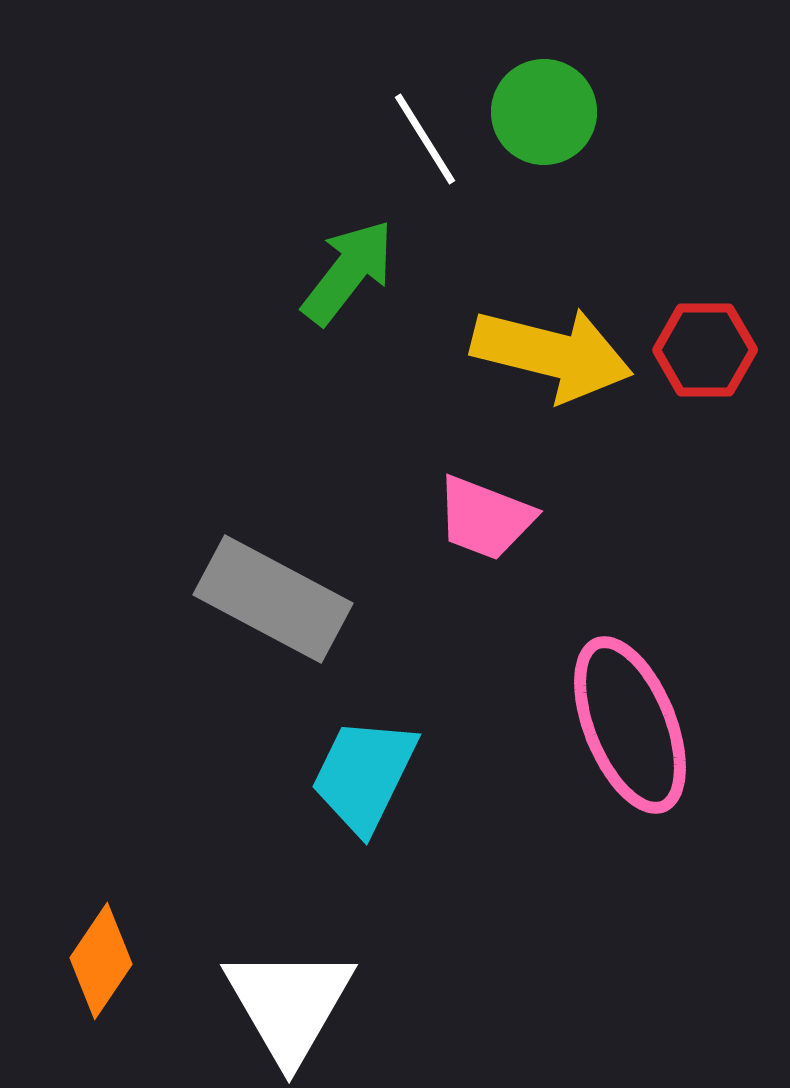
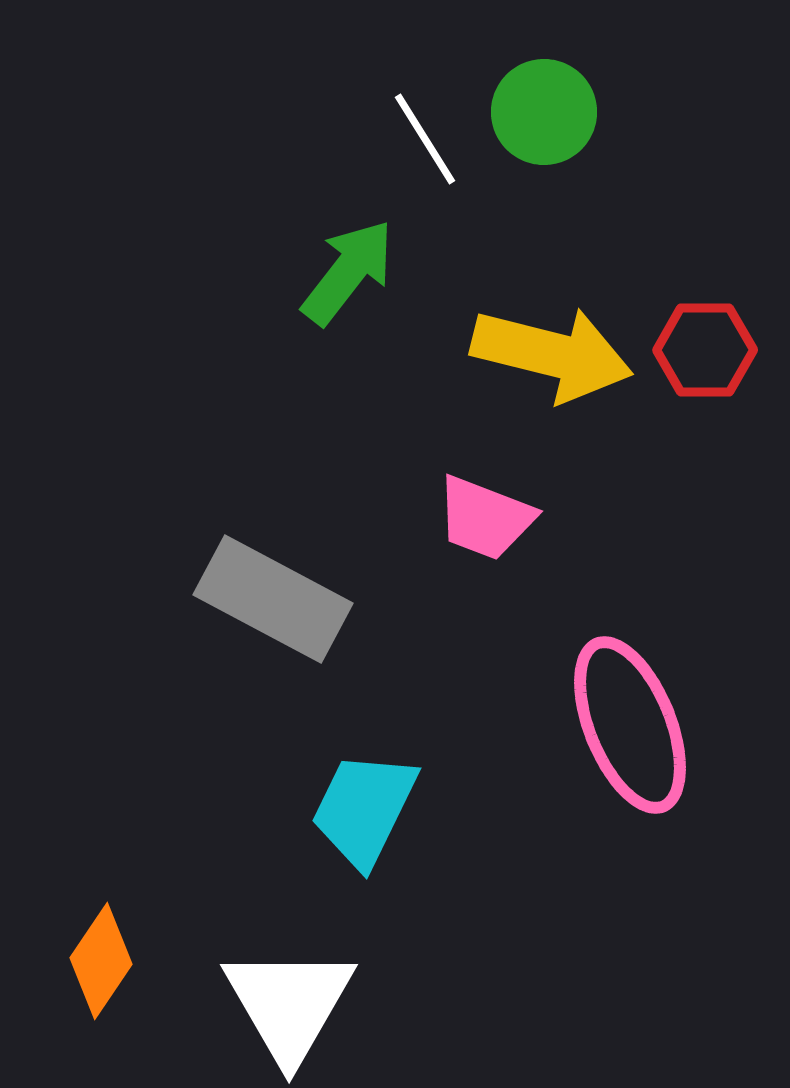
cyan trapezoid: moved 34 px down
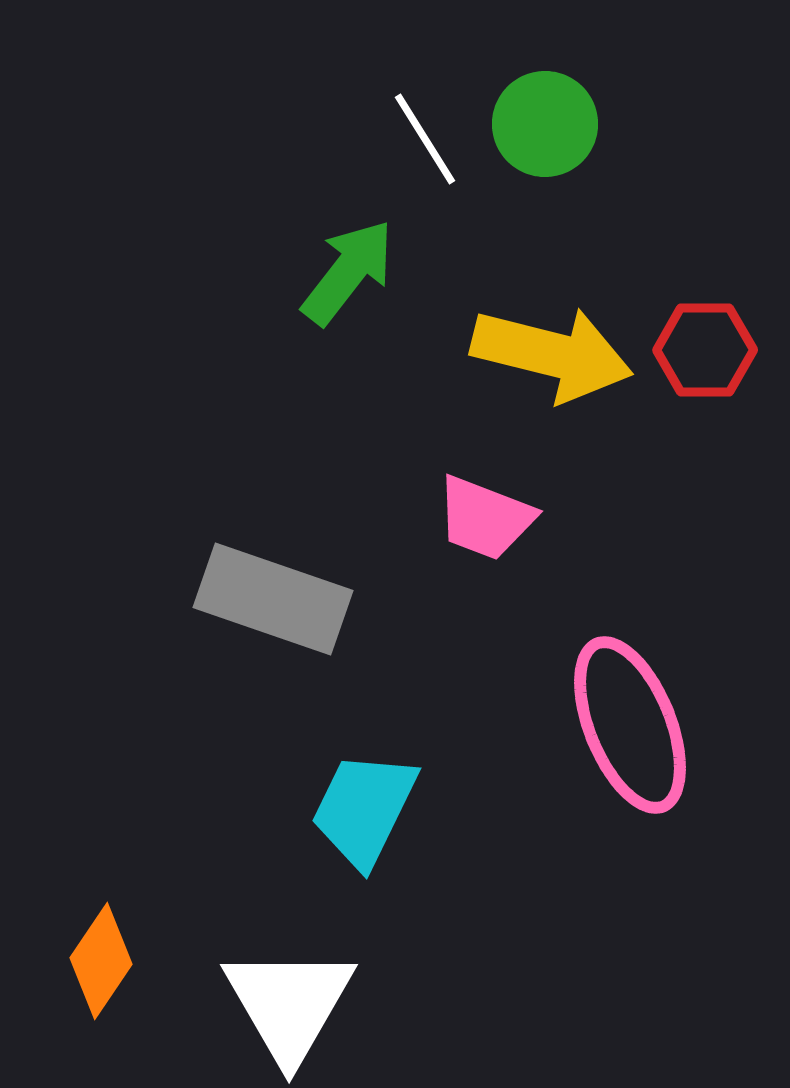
green circle: moved 1 px right, 12 px down
gray rectangle: rotated 9 degrees counterclockwise
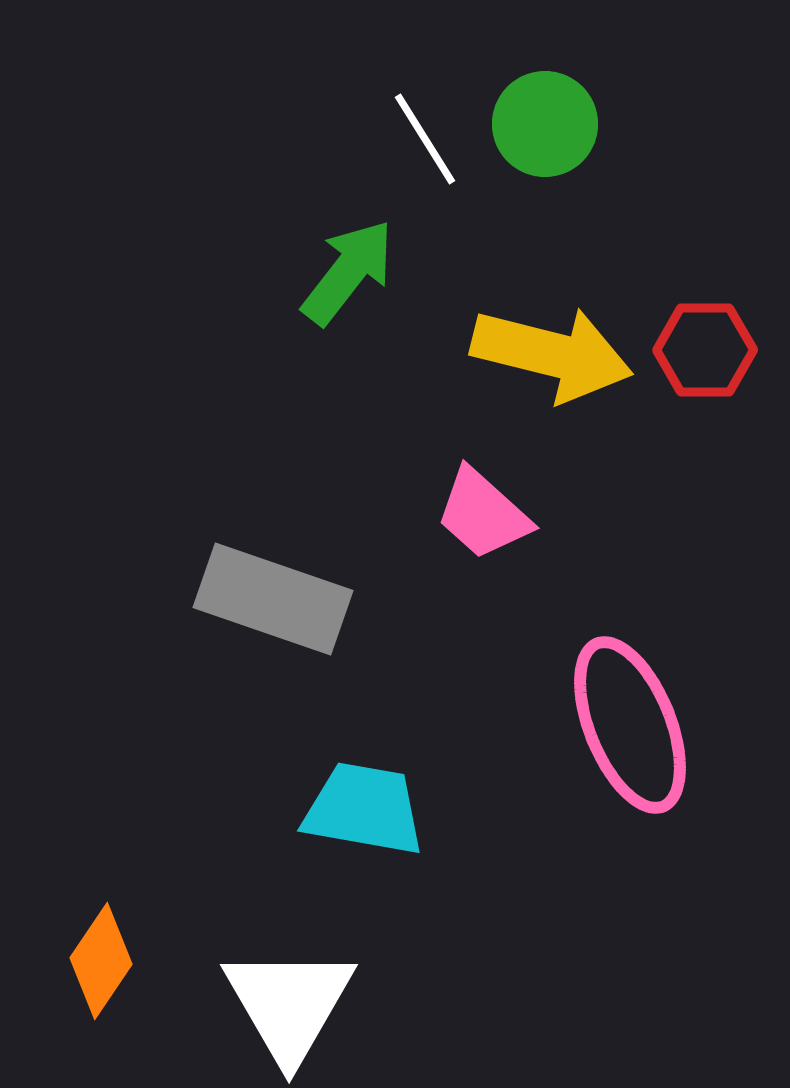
pink trapezoid: moved 2 px left, 4 px up; rotated 21 degrees clockwise
cyan trapezoid: rotated 74 degrees clockwise
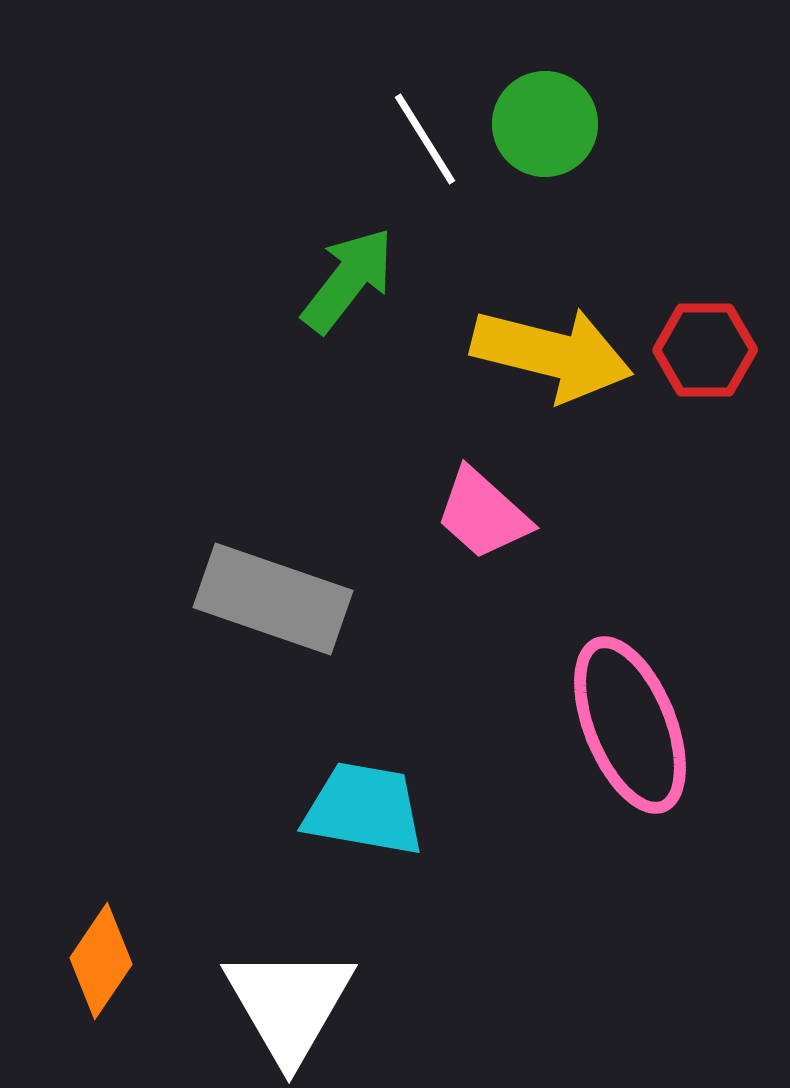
green arrow: moved 8 px down
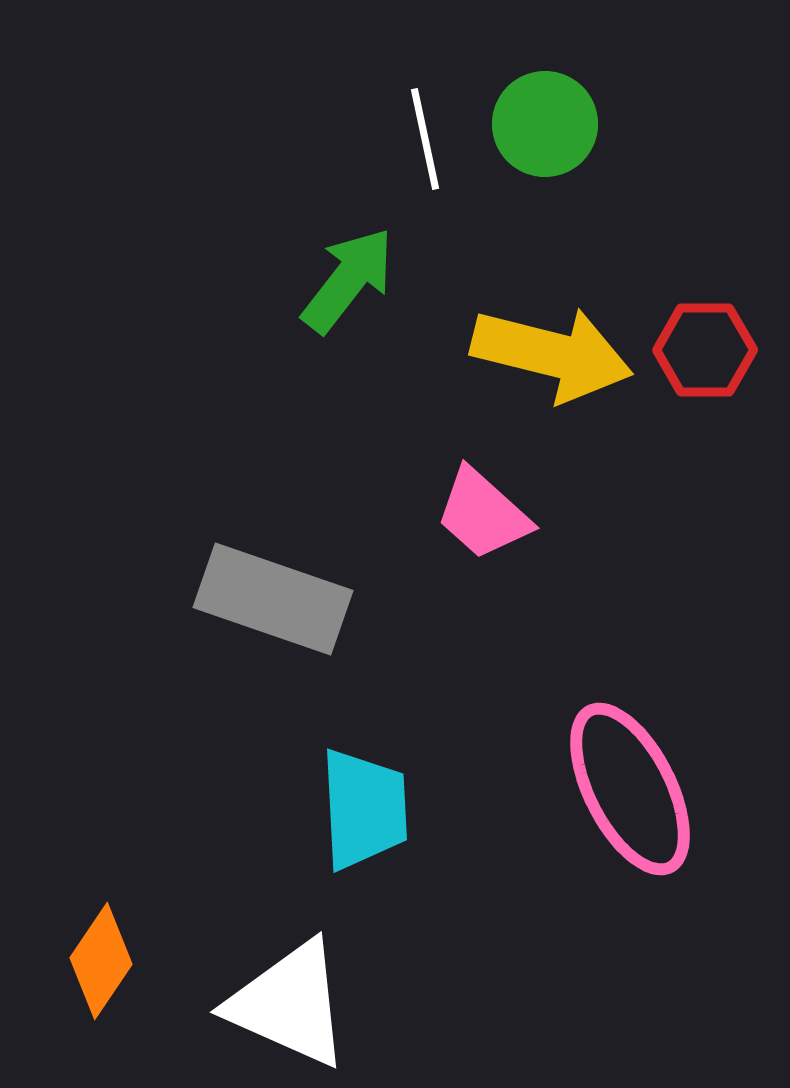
white line: rotated 20 degrees clockwise
pink ellipse: moved 64 px down; rotated 5 degrees counterclockwise
cyan trapezoid: rotated 77 degrees clockwise
white triangle: rotated 36 degrees counterclockwise
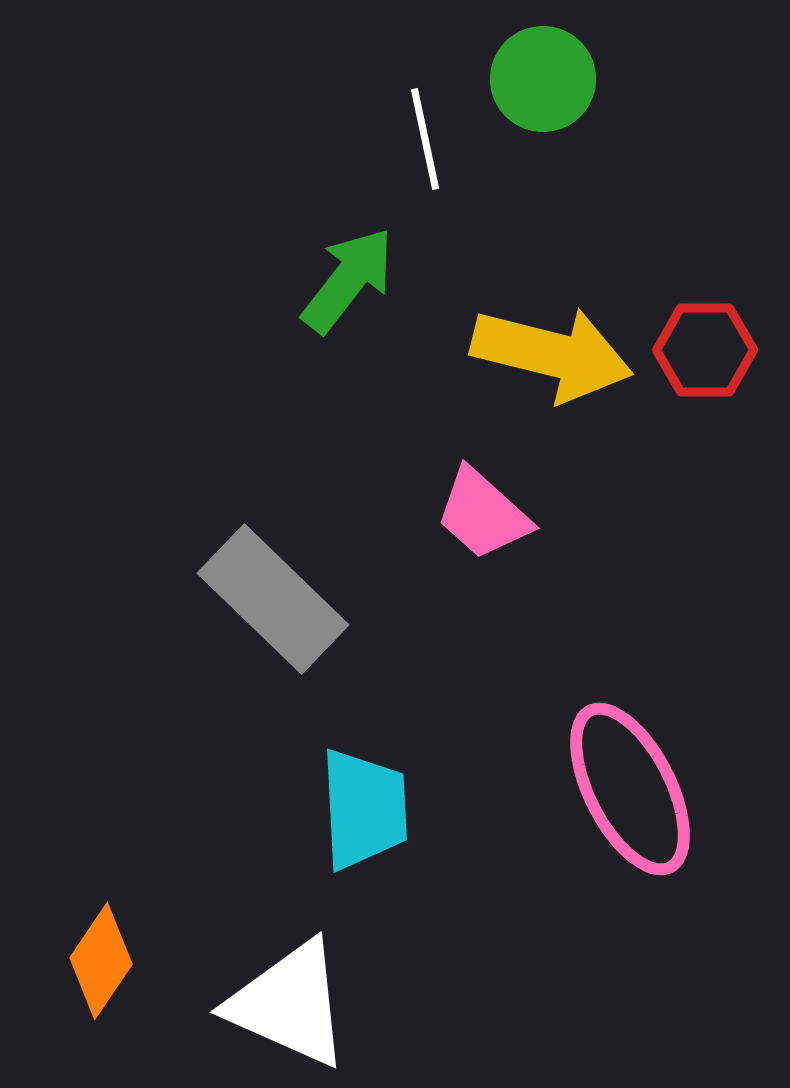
green circle: moved 2 px left, 45 px up
gray rectangle: rotated 25 degrees clockwise
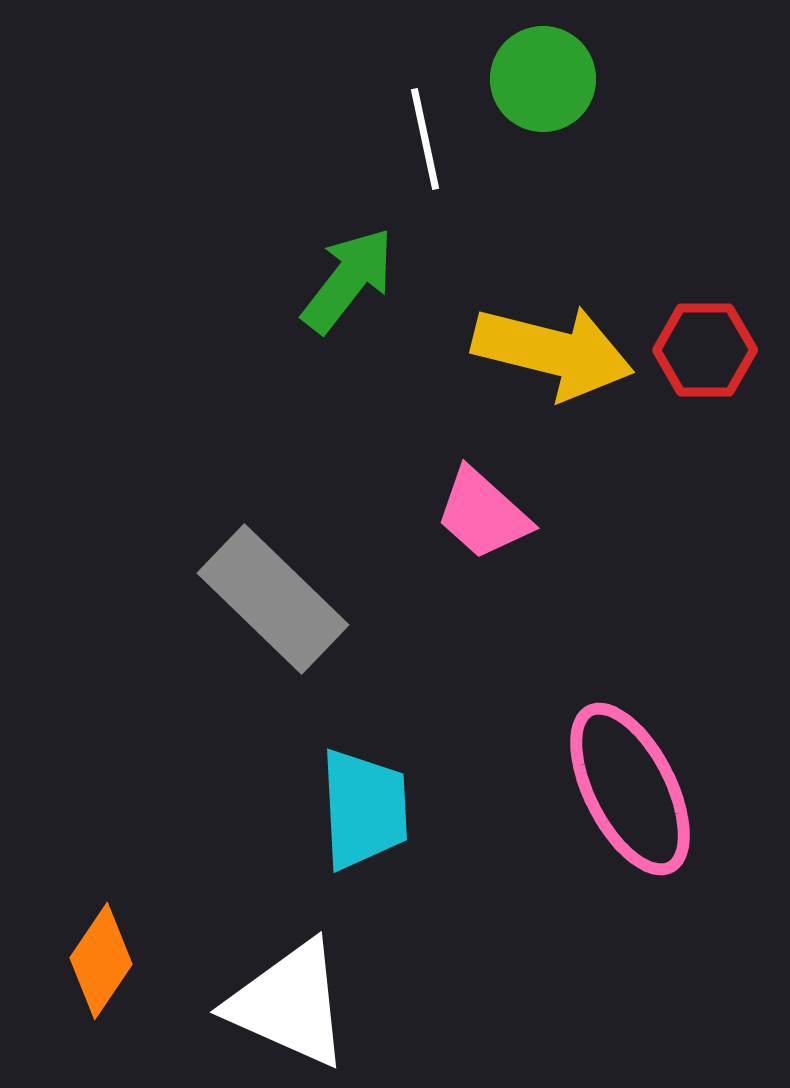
yellow arrow: moved 1 px right, 2 px up
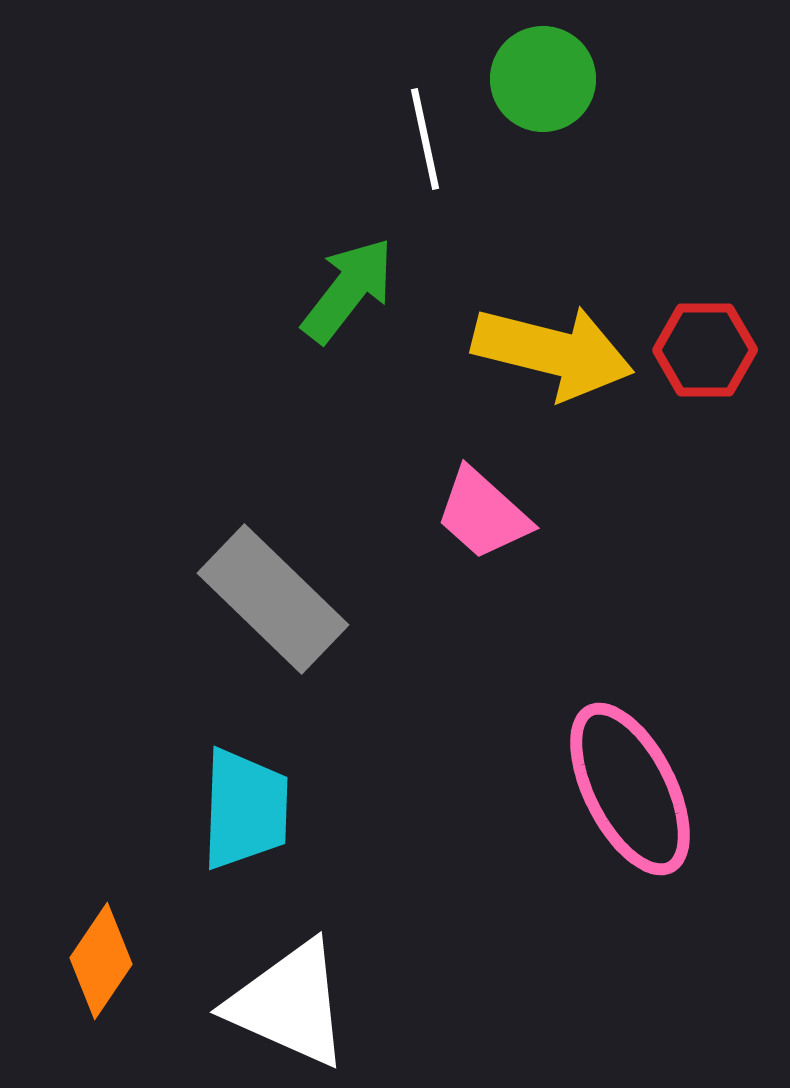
green arrow: moved 10 px down
cyan trapezoid: moved 119 px left; rotated 5 degrees clockwise
